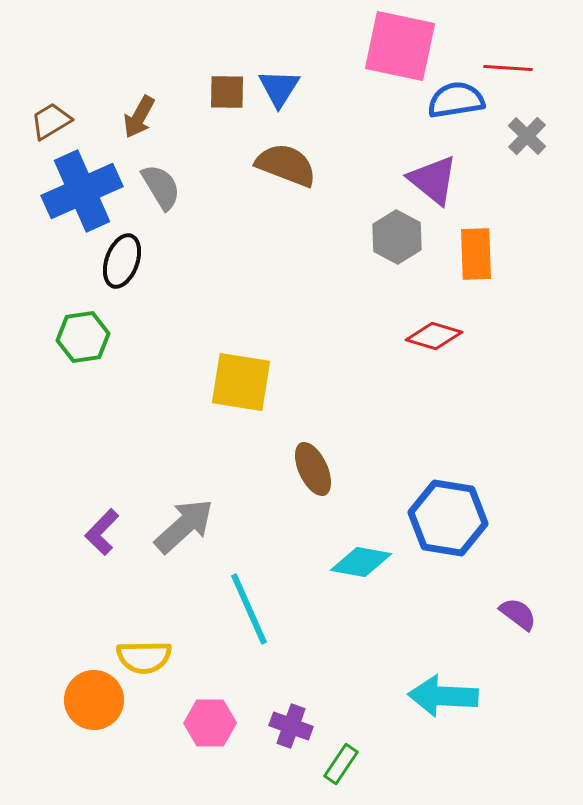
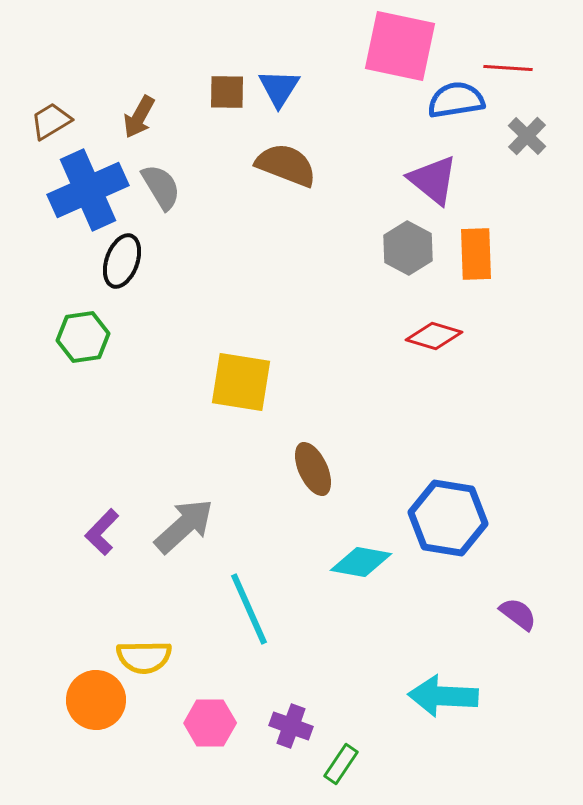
blue cross: moved 6 px right, 1 px up
gray hexagon: moved 11 px right, 11 px down
orange circle: moved 2 px right
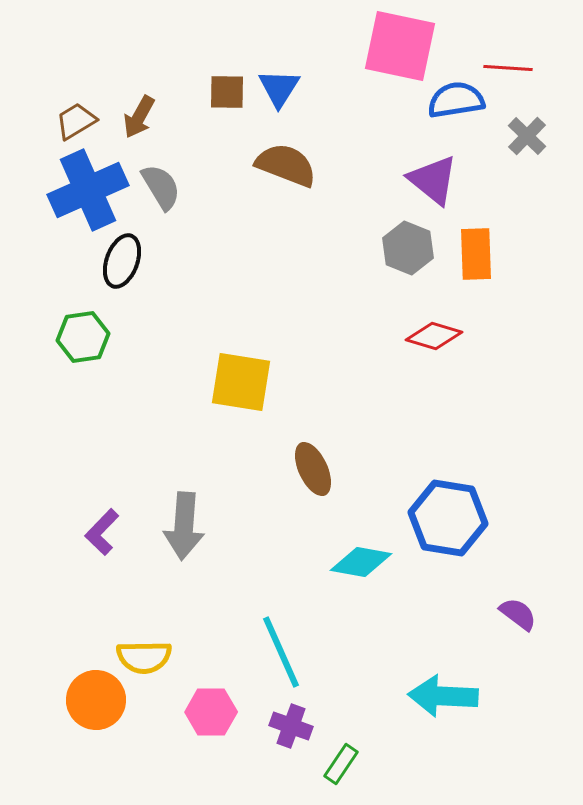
brown trapezoid: moved 25 px right
gray hexagon: rotated 6 degrees counterclockwise
gray arrow: rotated 136 degrees clockwise
cyan line: moved 32 px right, 43 px down
pink hexagon: moved 1 px right, 11 px up
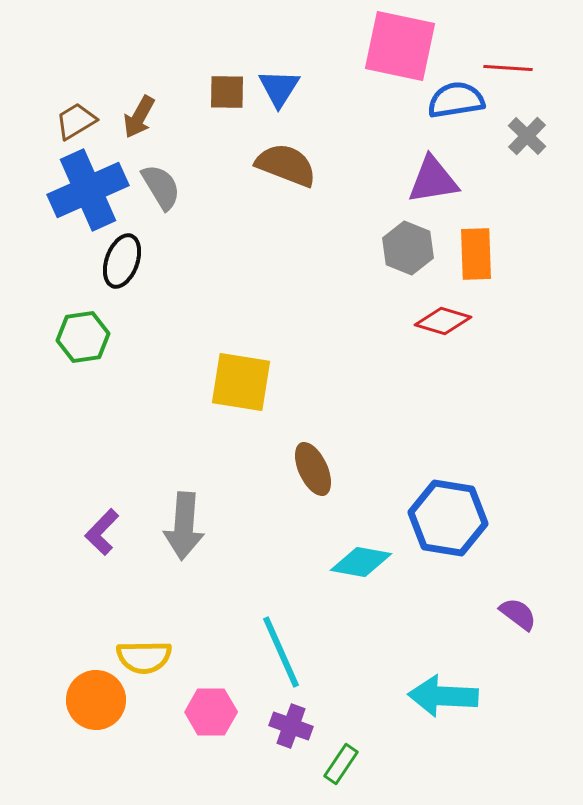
purple triangle: rotated 48 degrees counterclockwise
red diamond: moved 9 px right, 15 px up
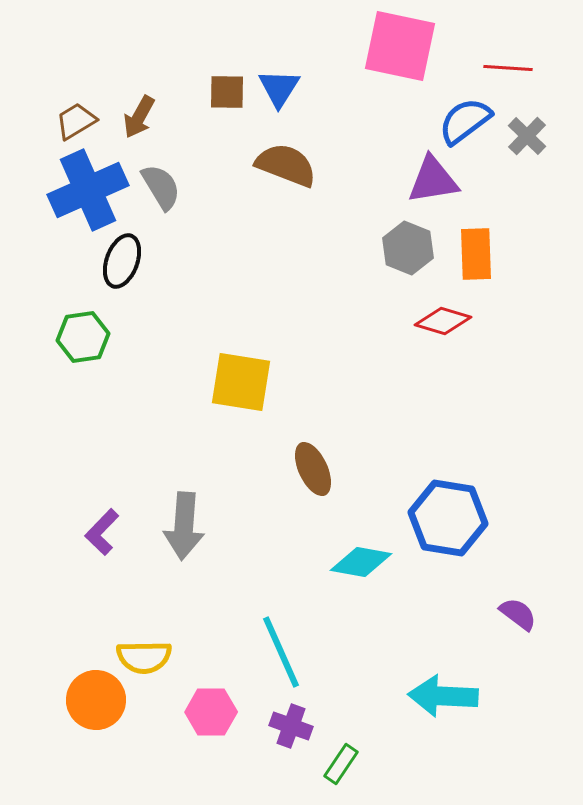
blue semicircle: moved 9 px right, 21 px down; rotated 28 degrees counterclockwise
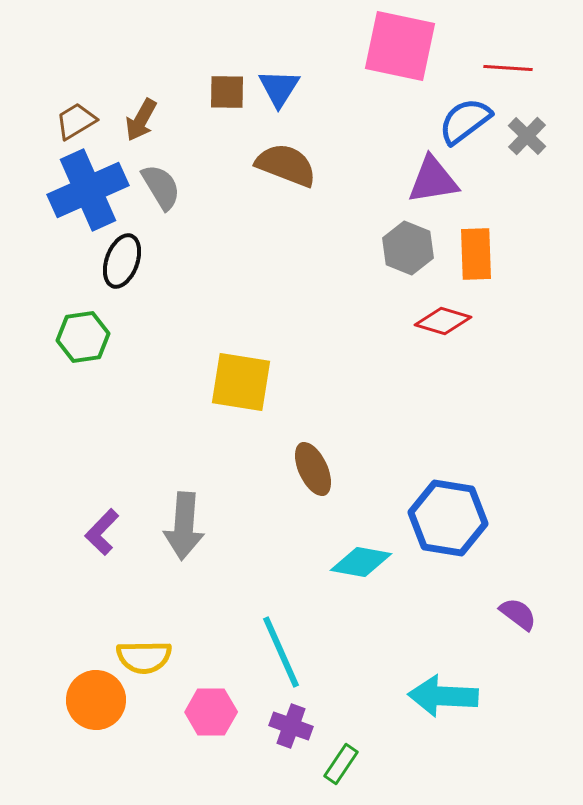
brown arrow: moved 2 px right, 3 px down
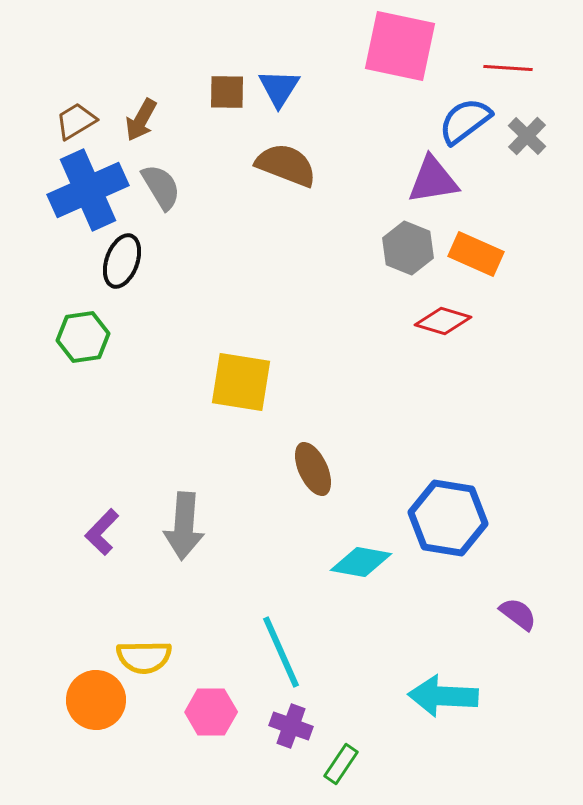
orange rectangle: rotated 64 degrees counterclockwise
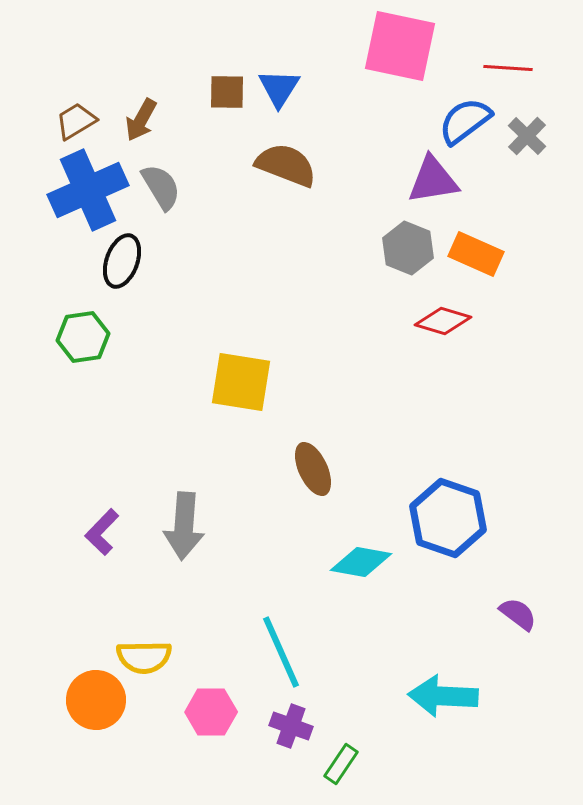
blue hexagon: rotated 10 degrees clockwise
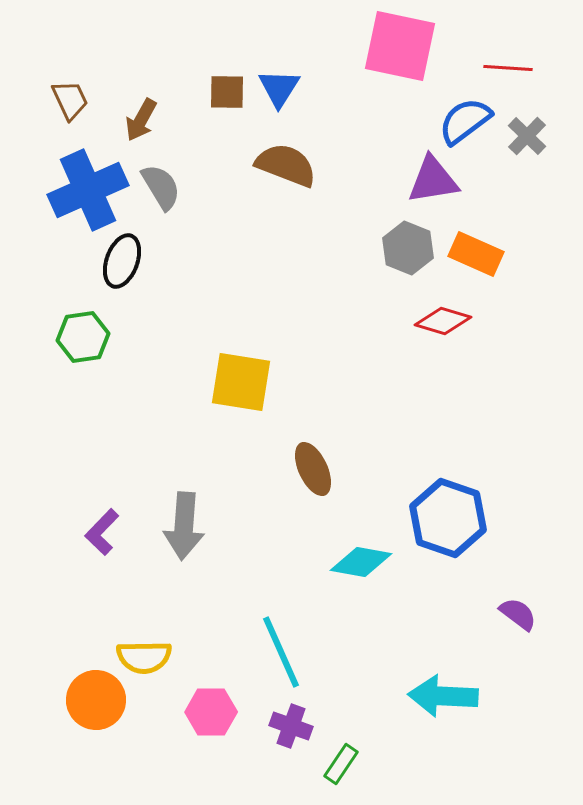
brown trapezoid: moved 6 px left, 21 px up; rotated 96 degrees clockwise
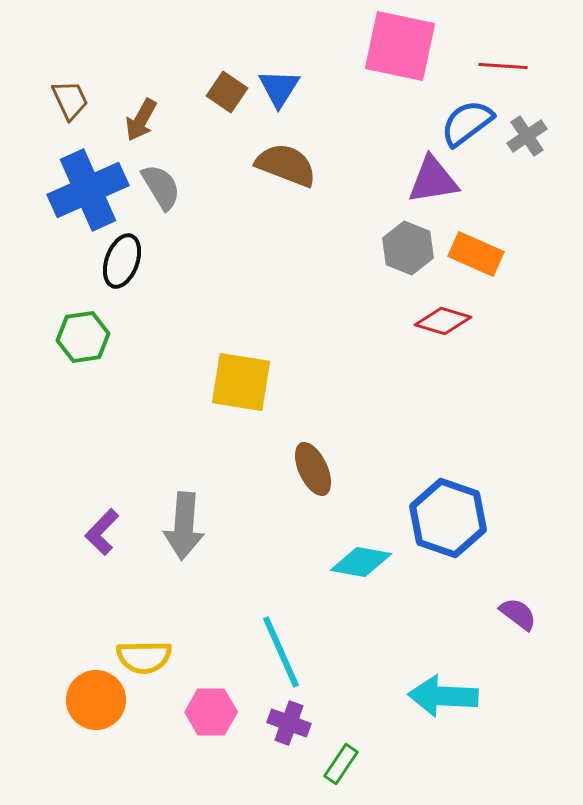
red line: moved 5 px left, 2 px up
brown square: rotated 33 degrees clockwise
blue semicircle: moved 2 px right, 2 px down
gray cross: rotated 12 degrees clockwise
purple cross: moved 2 px left, 3 px up
